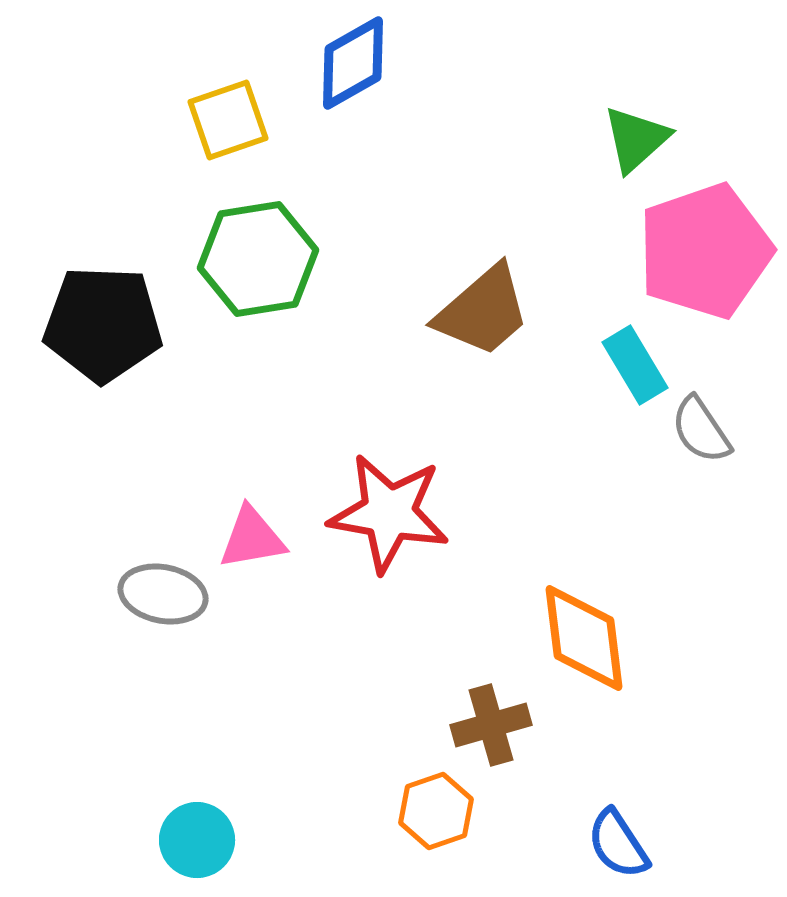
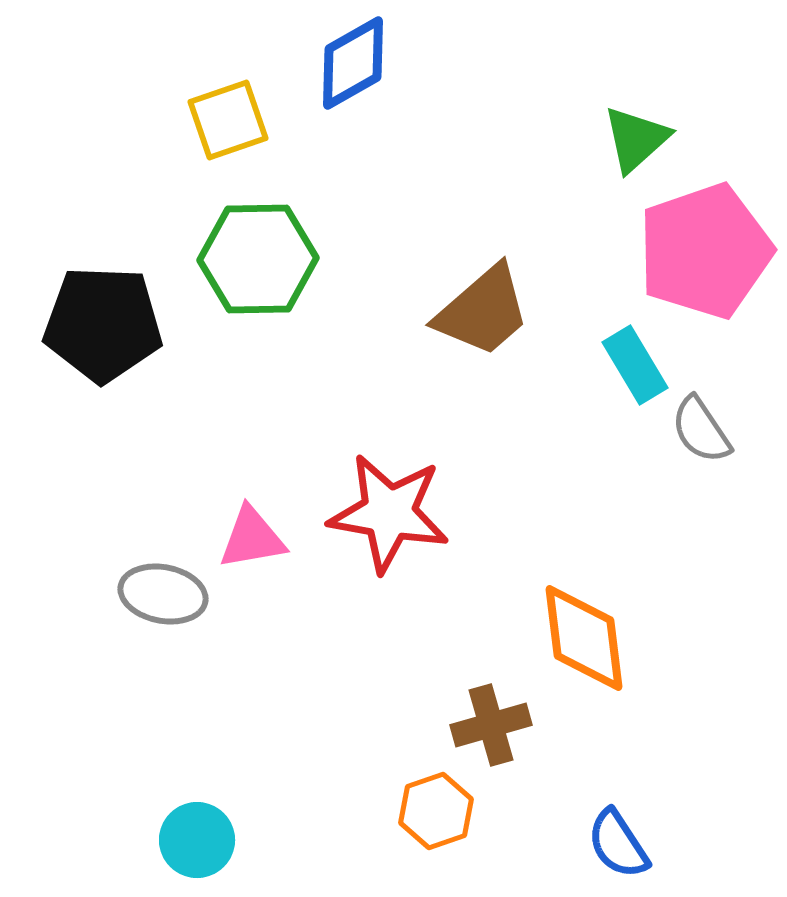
green hexagon: rotated 8 degrees clockwise
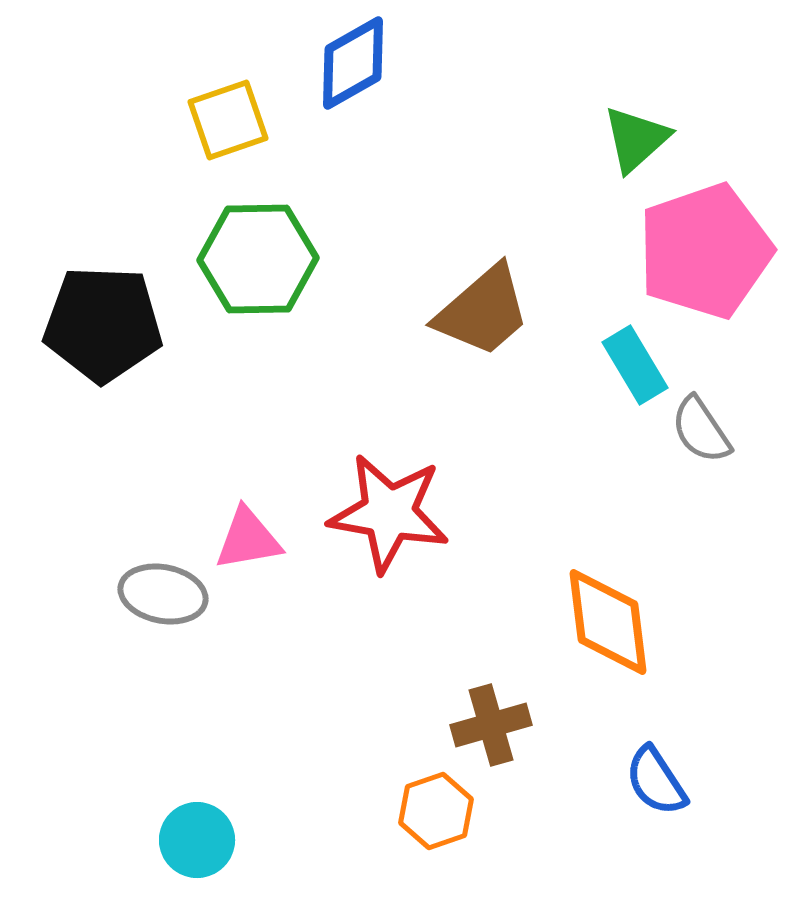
pink triangle: moved 4 px left, 1 px down
orange diamond: moved 24 px right, 16 px up
blue semicircle: moved 38 px right, 63 px up
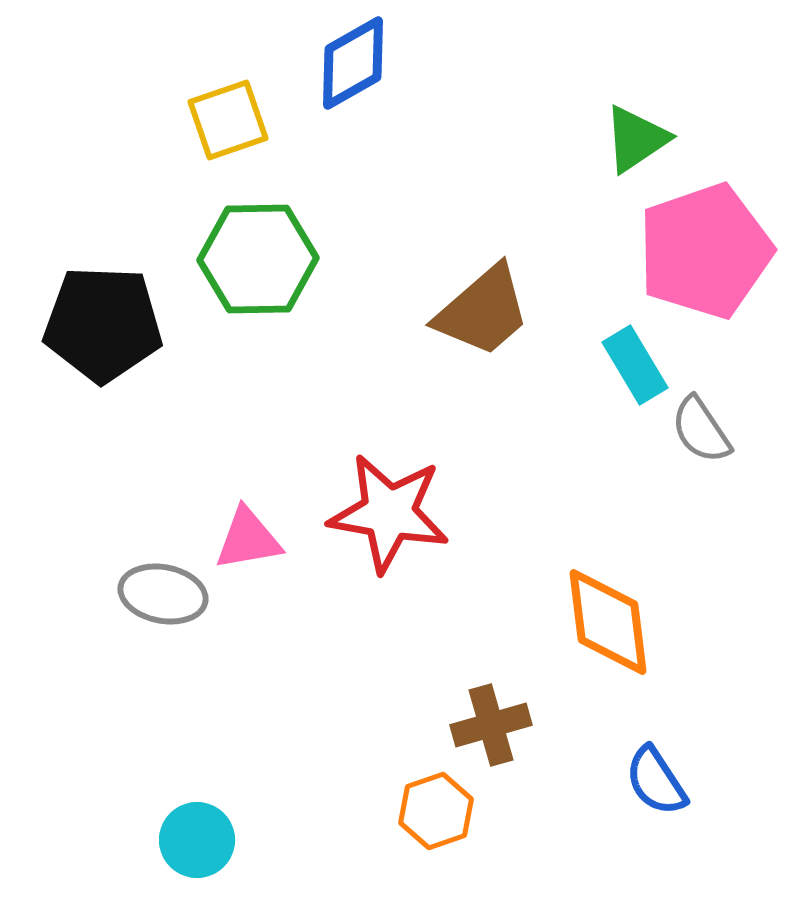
green triangle: rotated 8 degrees clockwise
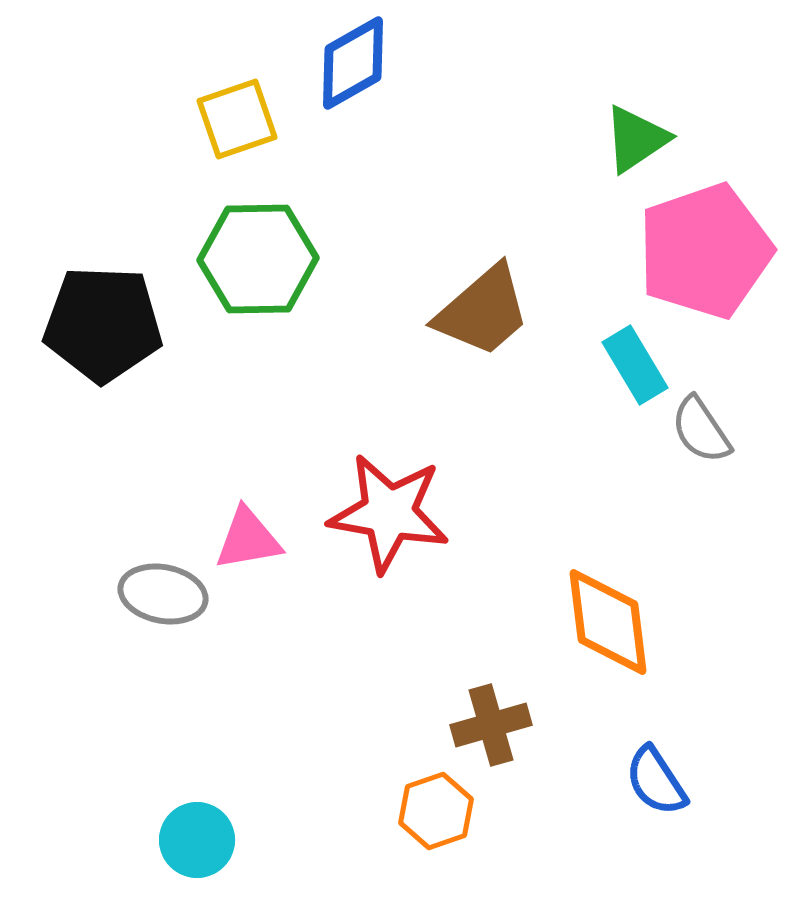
yellow square: moved 9 px right, 1 px up
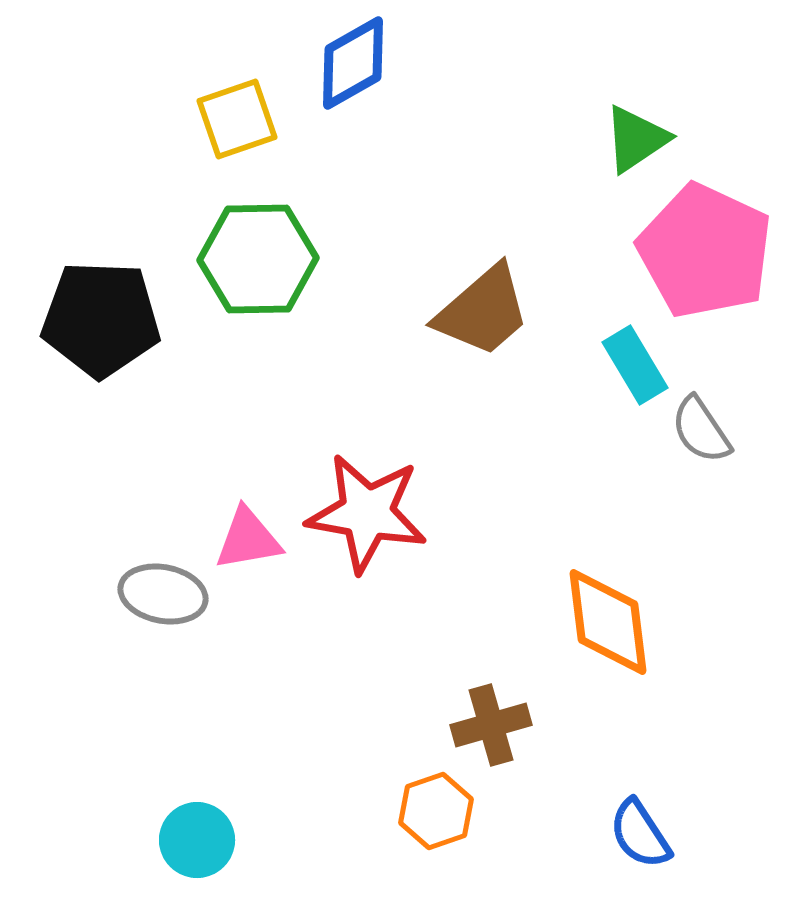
pink pentagon: rotated 28 degrees counterclockwise
black pentagon: moved 2 px left, 5 px up
red star: moved 22 px left
blue semicircle: moved 16 px left, 53 px down
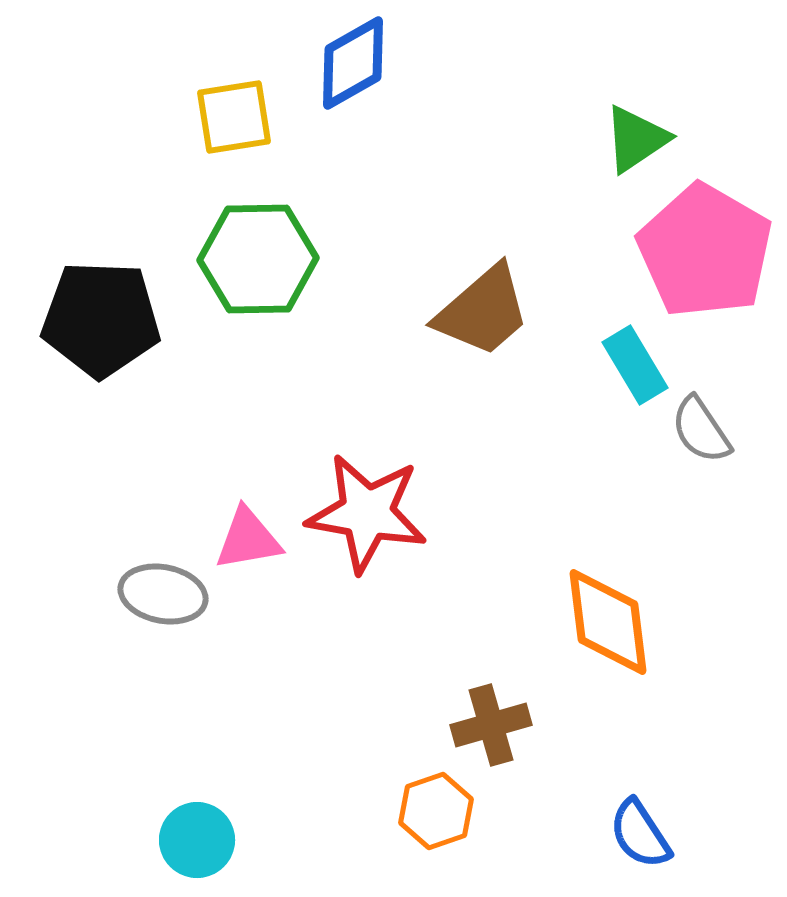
yellow square: moved 3 px left, 2 px up; rotated 10 degrees clockwise
pink pentagon: rotated 5 degrees clockwise
